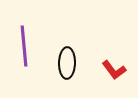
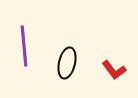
black ellipse: rotated 12 degrees clockwise
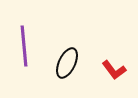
black ellipse: rotated 12 degrees clockwise
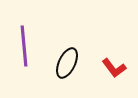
red L-shape: moved 2 px up
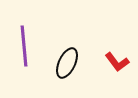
red L-shape: moved 3 px right, 6 px up
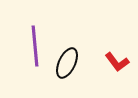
purple line: moved 11 px right
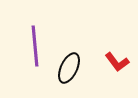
black ellipse: moved 2 px right, 5 px down
